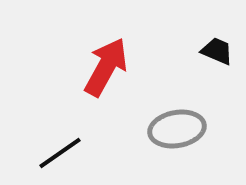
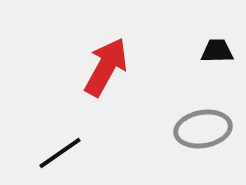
black trapezoid: rotated 24 degrees counterclockwise
gray ellipse: moved 26 px right
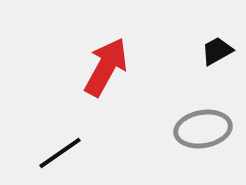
black trapezoid: rotated 28 degrees counterclockwise
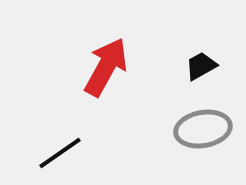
black trapezoid: moved 16 px left, 15 px down
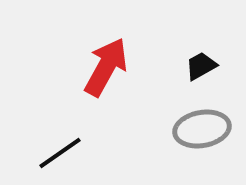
gray ellipse: moved 1 px left
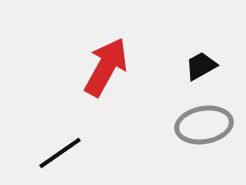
gray ellipse: moved 2 px right, 4 px up
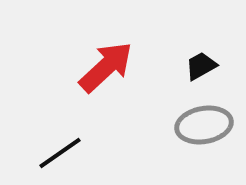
red arrow: rotated 18 degrees clockwise
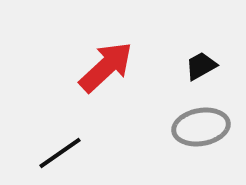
gray ellipse: moved 3 px left, 2 px down
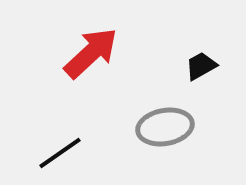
red arrow: moved 15 px left, 14 px up
gray ellipse: moved 36 px left
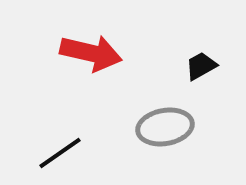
red arrow: rotated 56 degrees clockwise
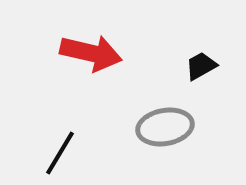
black line: rotated 24 degrees counterclockwise
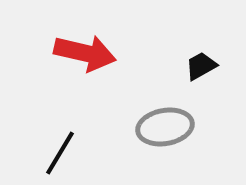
red arrow: moved 6 px left
